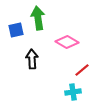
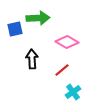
green arrow: rotated 95 degrees clockwise
blue square: moved 1 px left, 1 px up
red line: moved 20 px left
cyan cross: rotated 28 degrees counterclockwise
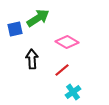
green arrow: rotated 30 degrees counterclockwise
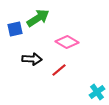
black arrow: rotated 96 degrees clockwise
red line: moved 3 px left
cyan cross: moved 24 px right
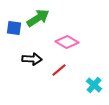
blue square: moved 1 px left, 1 px up; rotated 21 degrees clockwise
cyan cross: moved 3 px left, 7 px up; rotated 14 degrees counterclockwise
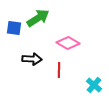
pink diamond: moved 1 px right, 1 px down
red line: rotated 49 degrees counterclockwise
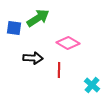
black arrow: moved 1 px right, 1 px up
cyan cross: moved 2 px left
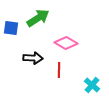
blue square: moved 3 px left
pink diamond: moved 2 px left
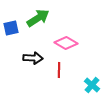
blue square: rotated 21 degrees counterclockwise
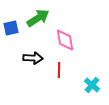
pink diamond: moved 1 px left, 3 px up; rotated 50 degrees clockwise
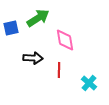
cyan cross: moved 3 px left, 2 px up
